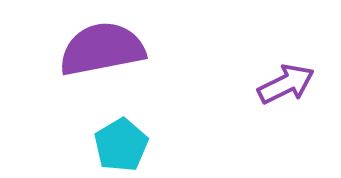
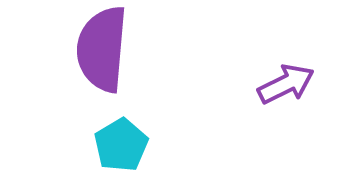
purple semicircle: rotated 74 degrees counterclockwise
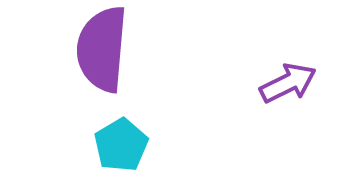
purple arrow: moved 2 px right, 1 px up
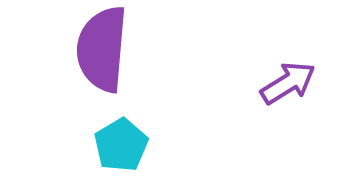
purple arrow: rotated 6 degrees counterclockwise
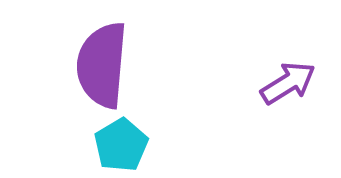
purple semicircle: moved 16 px down
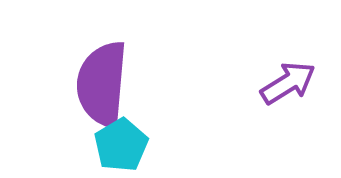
purple semicircle: moved 19 px down
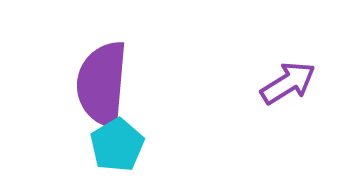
cyan pentagon: moved 4 px left
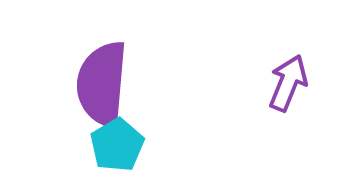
purple arrow: rotated 36 degrees counterclockwise
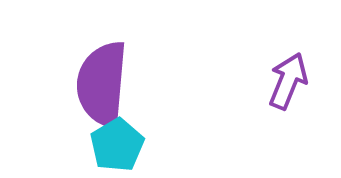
purple arrow: moved 2 px up
